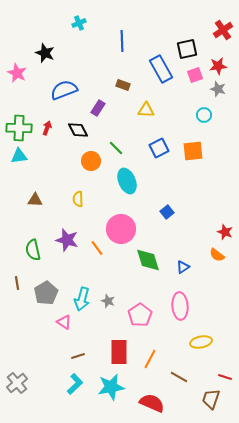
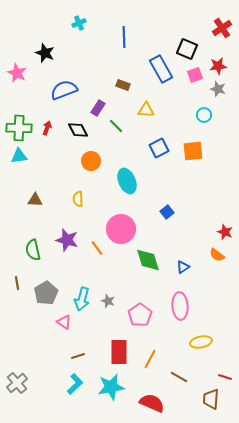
red cross at (223, 30): moved 1 px left, 2 px up
blue line at (122, 41): moved 2 px right, 4 px up
black square at (187, 49): rotated 35 degrees clockwise
green line at (116, 148): moved 22 px up
brown trapezoid at (211, 399): rotated 15 degrees counterclockwise
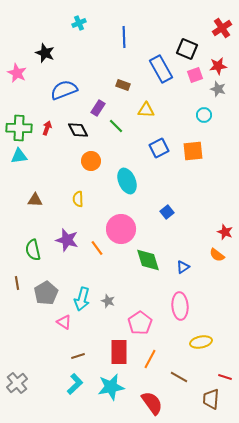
pink pentagon at (140, 315): moved 8 px down
red semicircle at (152, 403): rotated 30 degrees clockwise
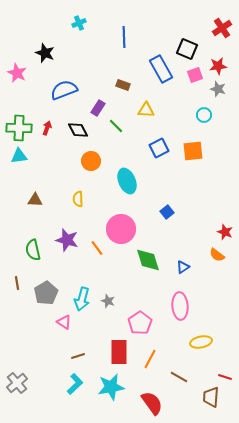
brown trapezoid at (211, 399): moved 2 px up
